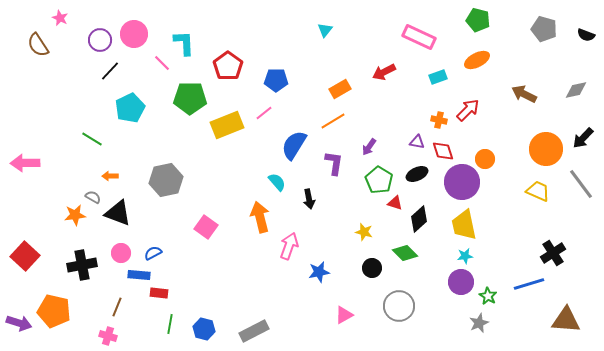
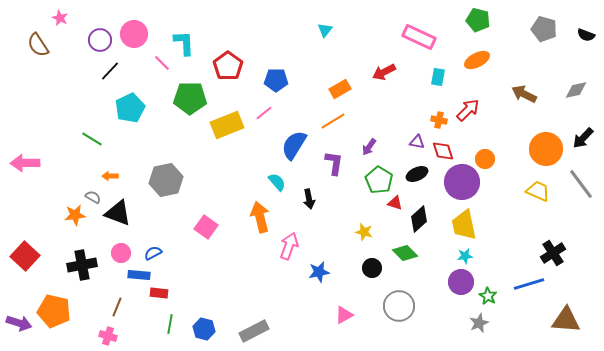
cyan rectangle at (438, 77): rotated 60 degrees counterclockwise
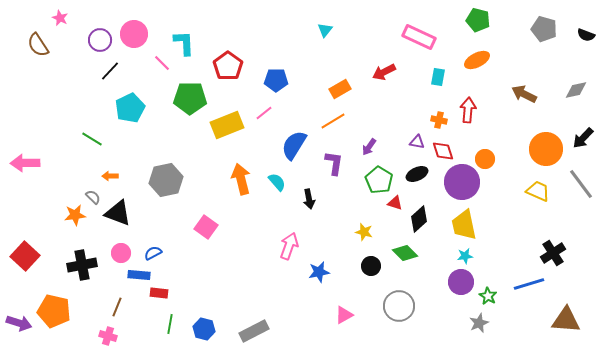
red arrow at (468, 110): rotated 40 degrees counterclockwise
gray semicircle at (93, 197): rotated 14 degrees clockwise
orange arrow at (260, 217): moved 19 px left, 38 px up
black circle at (372, 268): moved 1 px left, 2 px up
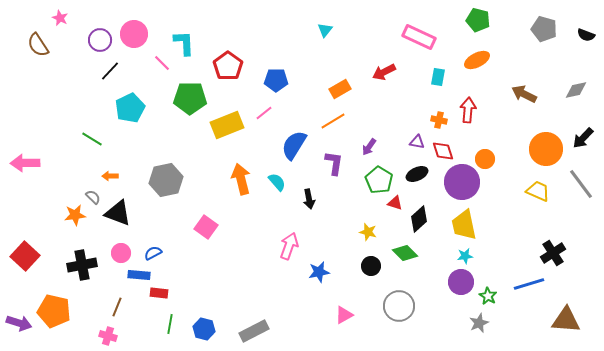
yellow star at (364, 232): moved 4 px right
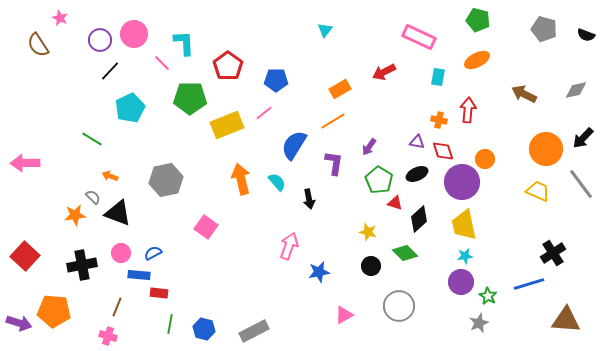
orange arrow at (110, 176): rotated 21 degrees clockwise
orange pentagon at (54, 311): rotated 8 degrees counterclockwise
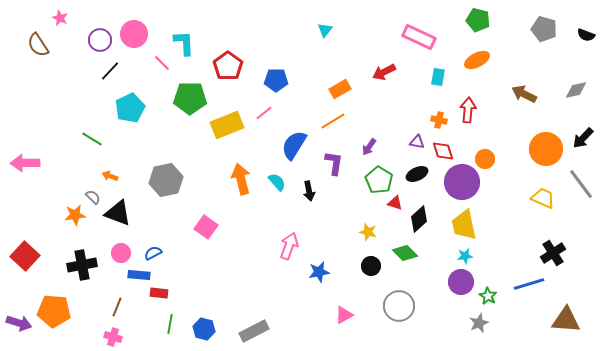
yellow trapezoid at (538, 191): moved 5 px right, 7 px down
black arrow at (309, 199): moved 8 px up
pink cross at (108, 336): moved 5 px right, 1 px down
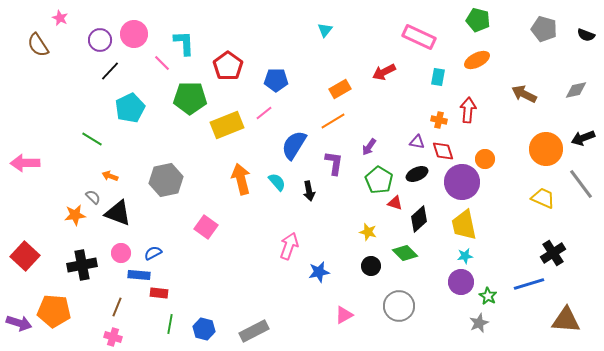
black arrow at (583, 138): rotated 25 degrees clockwise
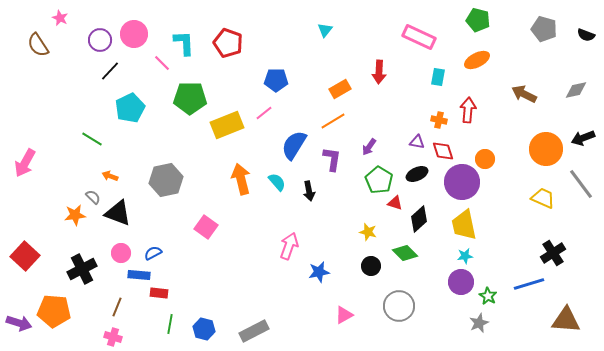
red pentagon at (228, 66): moved 23 px up; rotated 16 degrees counterclockwise
red arrow at (384, 72): moved 5 px left; rotated 60 degrees counterclockwise
pink arrow at (25, 163): rotated 60 degrees counterclockwise
purple L-shape at (334, 163): moved 2 px left, 4 px up
black cross at (82, 265): moved 4 px down; rotated 16 degrees counterclockwise
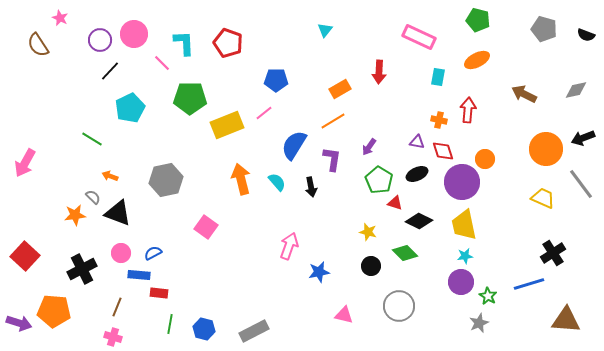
black arrow at (309, 191): moved 2 px right, 4 px up
black diamond at (419, 219): moved 2 px down; rotated 68 degrees clockwise
pink triangle at (344, 315): rotated 42 degrees clockwise
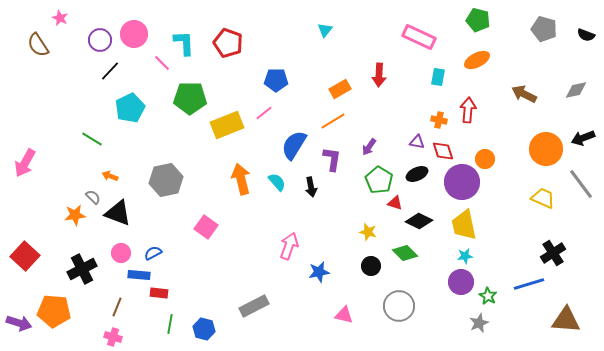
red arrow at (379, 72): moved 3 px down
gray rectangle at (254, 331): moved 25 px up
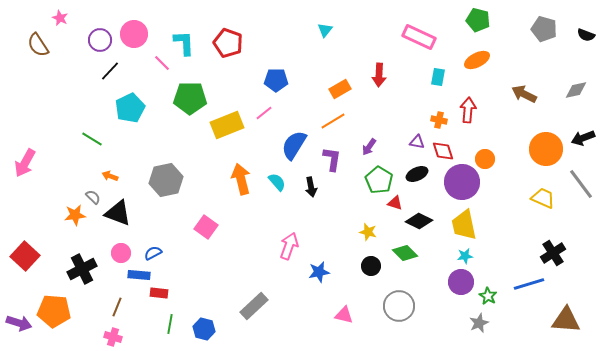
gray rectangle at (254, 306): rotated 16 degrees counterclockwise
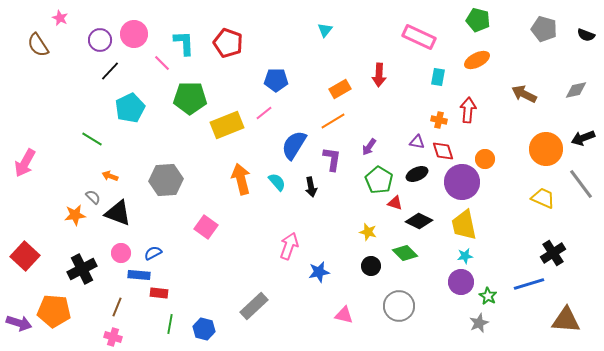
gray hexagon at (166, 180): rotated 8 degrees clockwise
